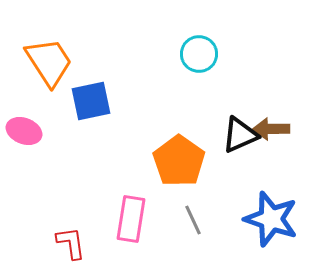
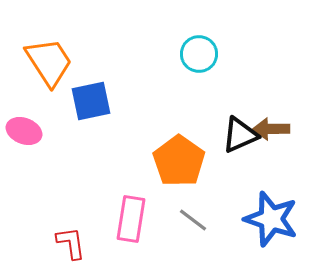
gray line: rotated 28 degrees counterclockwise
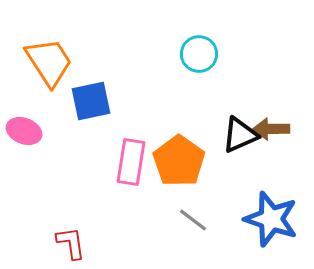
pink rectangle: moved 57 px up
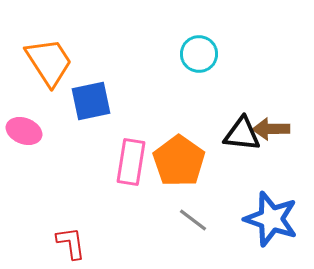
black triangle: moved 2 px right, 1 px up; rotated 30 degrees clockwise
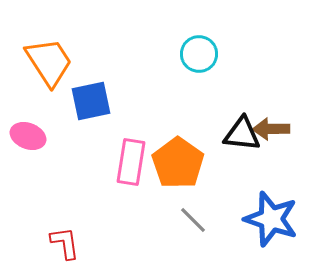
pink ellipse: moved 4 px right, 5 px down
orange pentagon: moved 1 px left, 2 px down
gray line: rotated 8 degrees clockwise
red L-shape: moved 6 px left
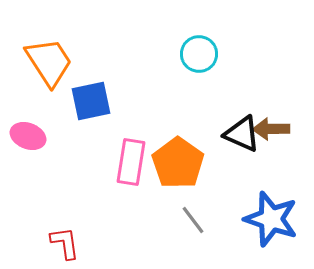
black triangle: rotated 18 degrees clockwise
gray line: rotated 8 degrees clockwise
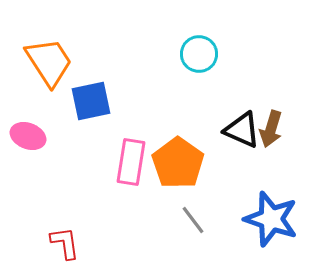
brown arrow: rotated 72 degrees counterclockwise
black triangle: moved 4 px up
